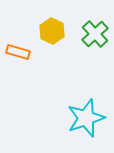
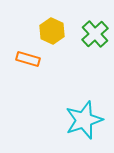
orange rectangle: moved 10 px right, 7 px down
cyan star: moved 2 px left, 2 px down
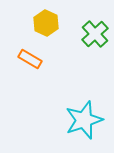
yellow hexagon: moved 6 px left, 8 px up
orange rectangle: moved 2 px right; rotated 15 degrees clockwise
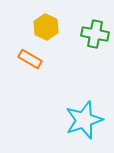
yellow hexagon: moved 4 px down
green cross: rotated 36 degrees counterclockwise
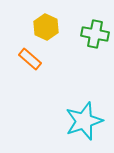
orange rectangle: rotated 10 degrees clockwise
cyan star: moved 1 px down
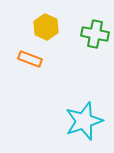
orange rectangle: rotated 20 degrees counterclockwise
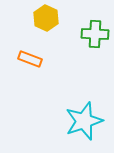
yellow hexagon: moved 9 px up
green cross: rotated 8 degrees counterclockwise
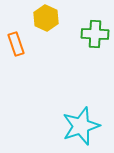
orange rectangle: moved 14 px left, 15 px up; rotated 50 degrees clockwise
cyan star: moved 3 px left, 5 px down
